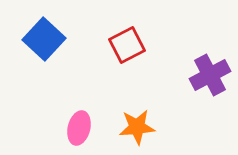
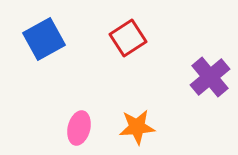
blue square: rotated 18 degrees clockwise
red square: moved 1 px right, 7 px up; rotated 6 degrees counterclockwise
purple cross: moved 2 px down; rotated 12 degrees counterclockwise
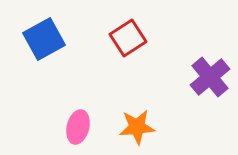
pink ellipse: moved 1 px left, 1 px up
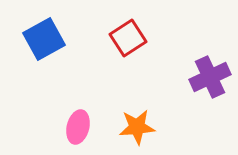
purple cross: rotated 15 degrees clockwise
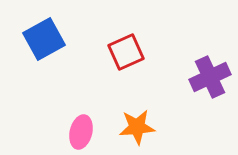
red square: moved 2 px left, 14 px down; rotated 9 degrees clockwise
pink ellipse: moved 3 px right, 5 px down
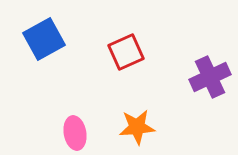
pink ellipse: moved 6 px left, 1 px down; rotated 24 degrees counterclockwise
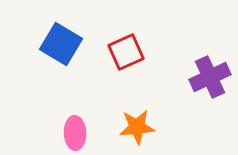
blue square: moved 17 px right, 5 px down; rotated 30 degrees counterclockwise
pink ellipse: rotated 8 degrees clockwise
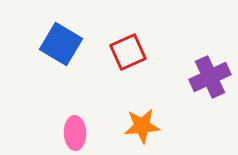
red square: moved 2 px right
orange star: moved 5 px right, 1 px up
